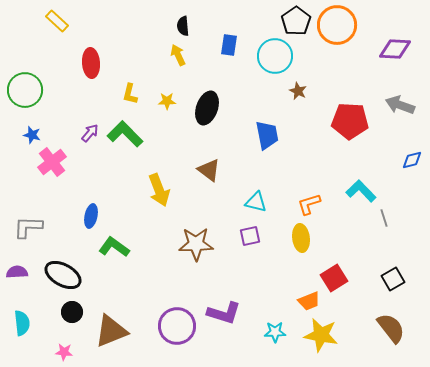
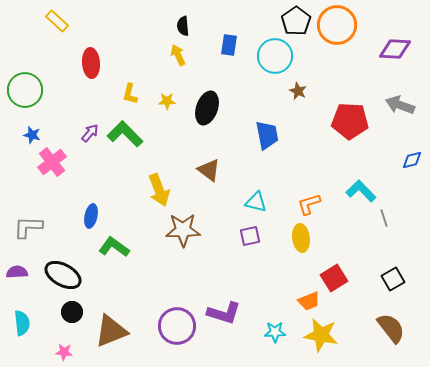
brown star at (196, 244): moved 13 px left, 14 px up
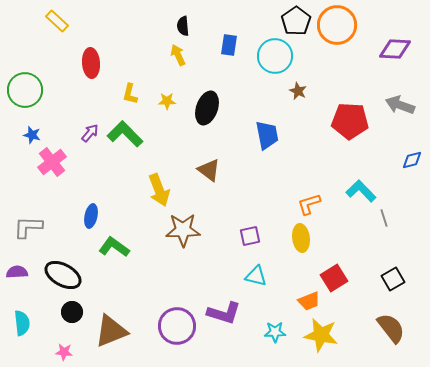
cyan triangle at (256, 202): moved 74 px down
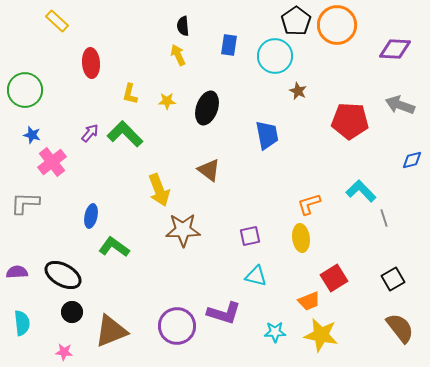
gray L-shape at (28, 227): moved 3 px left, 24 px up
brown semicircle at (391, 328): moved 9 px right
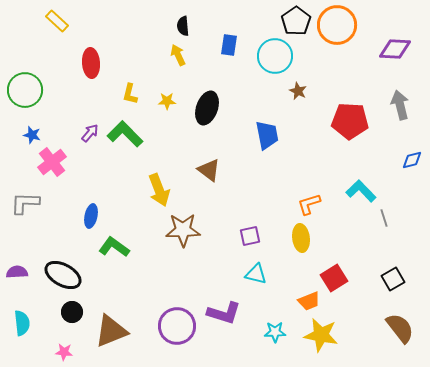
gray arrow at (400, 105): rotated 56 degrees clockwise
cyan triangle at (256, 276): moved 2 px up
